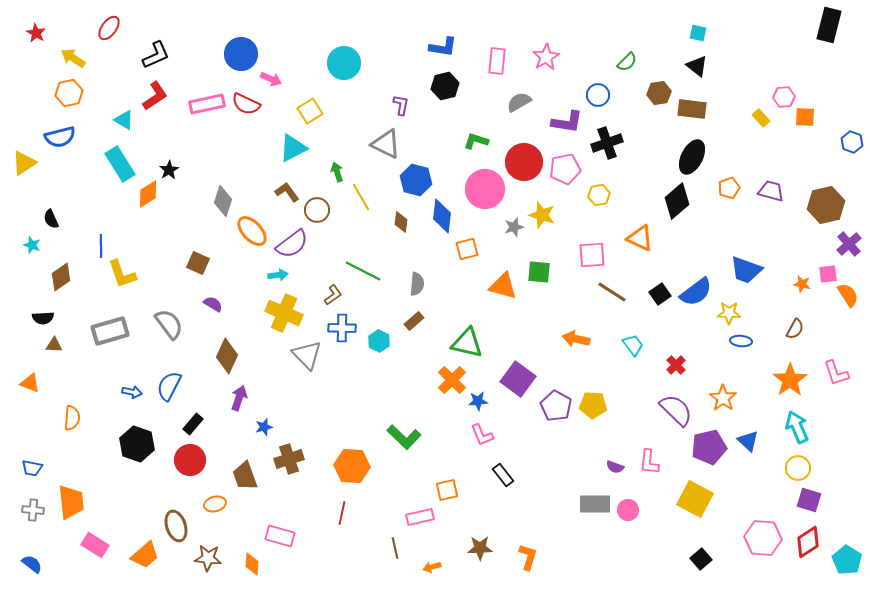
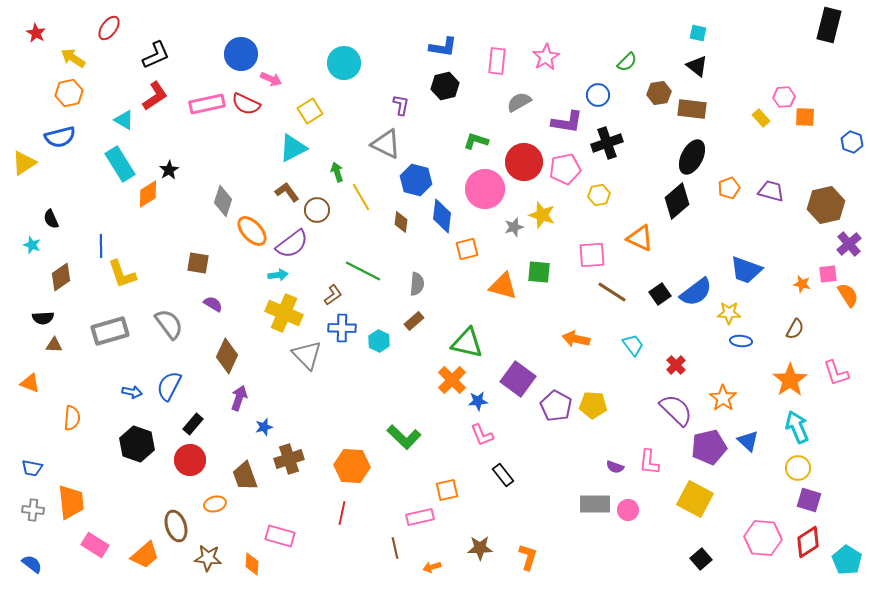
brown square at (198, 263): rotated 15 degrees counterclockwise
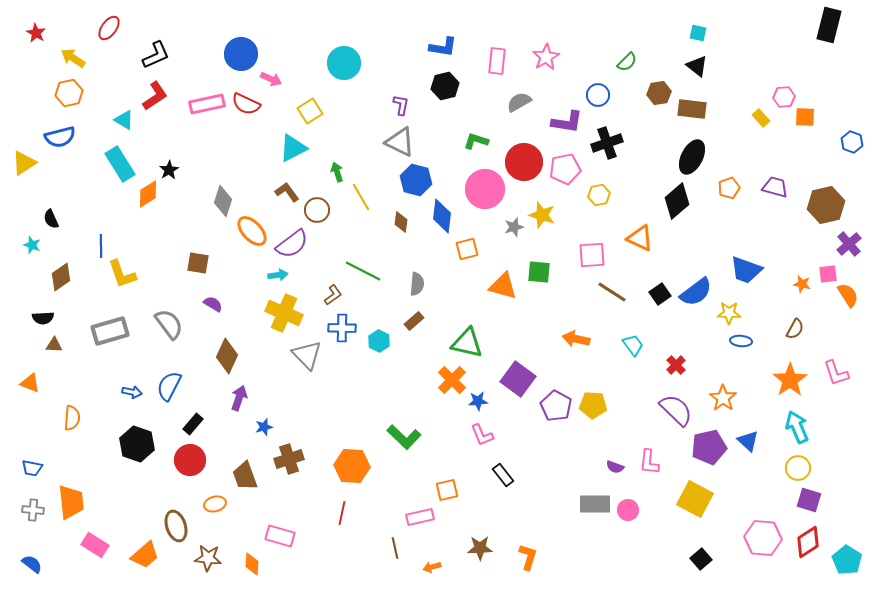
gray triangle at (386, 144): moved 14 px right, 2 px up
purple trapezoid at (771, 191): moved 4 px right, 4 px up
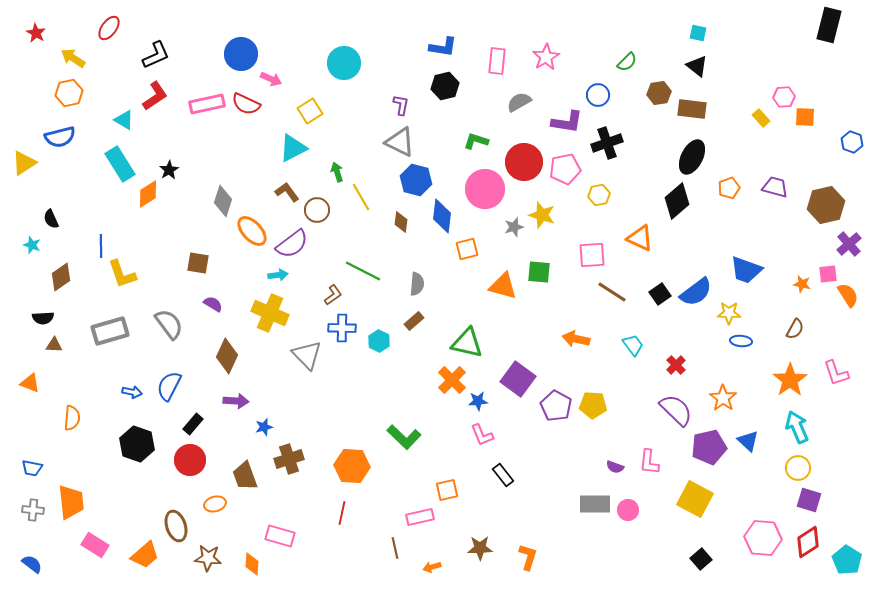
yellow cross at (284, 313): moved 14 px left
purple arrow at (239, 398): moved 3 px left, 3 px down; rotated 75 degrees clockwise
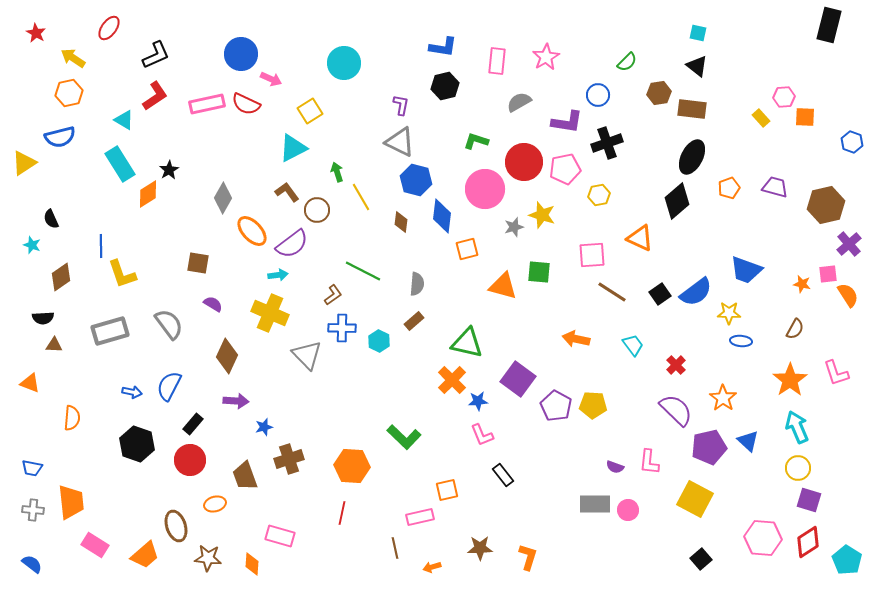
gray diamond at (223, 201): moved 3 px up; rotated 12 degrees clockwise
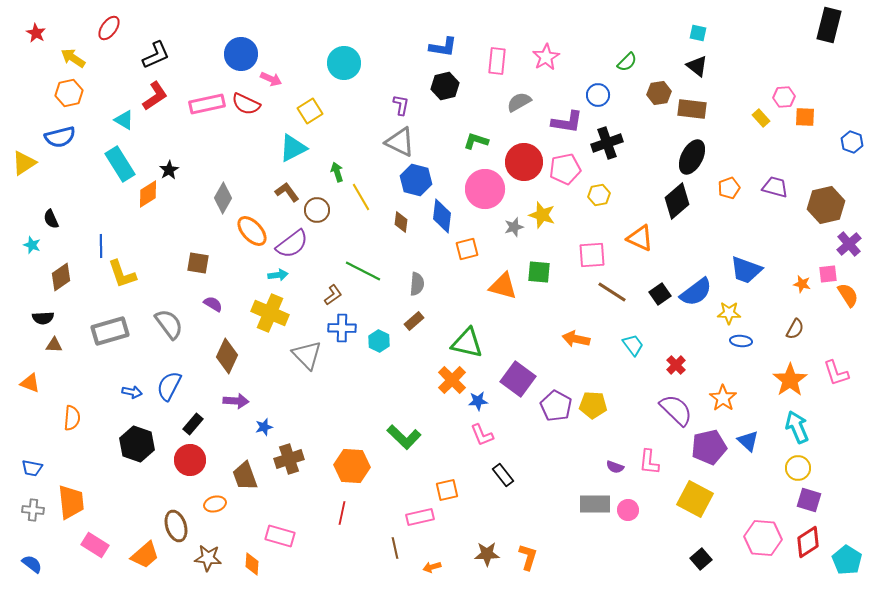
brown star at (480, 548): moved 7 px right, 6 px down
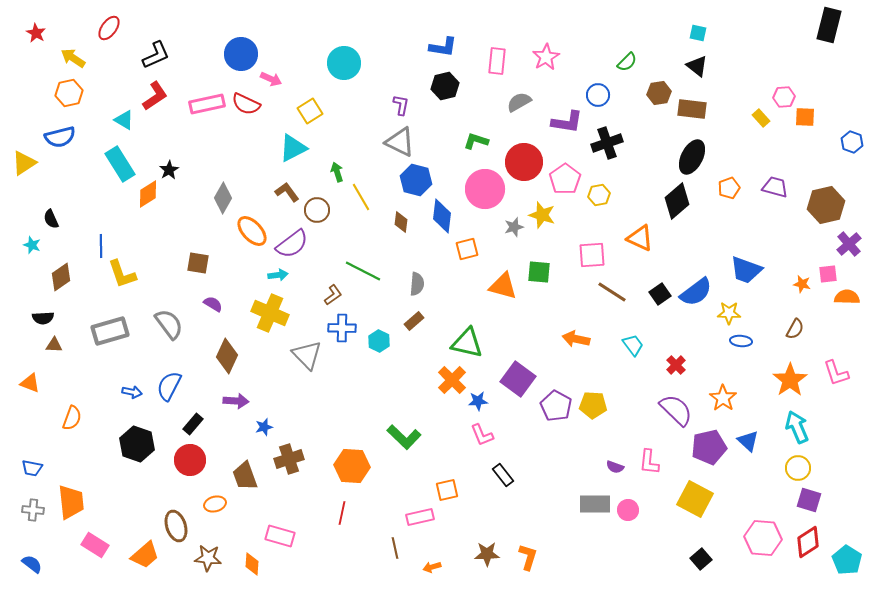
pink pentagon at (565, 169): moved 10 px down; rotated 24 degrees counterclockwise
orange semicircle at (848, 295): moved 1 px left, 2 px down; rotated 55 degrees counterclockwise
orange semicircle at (72, 418): rotated 15 degrees clockwise
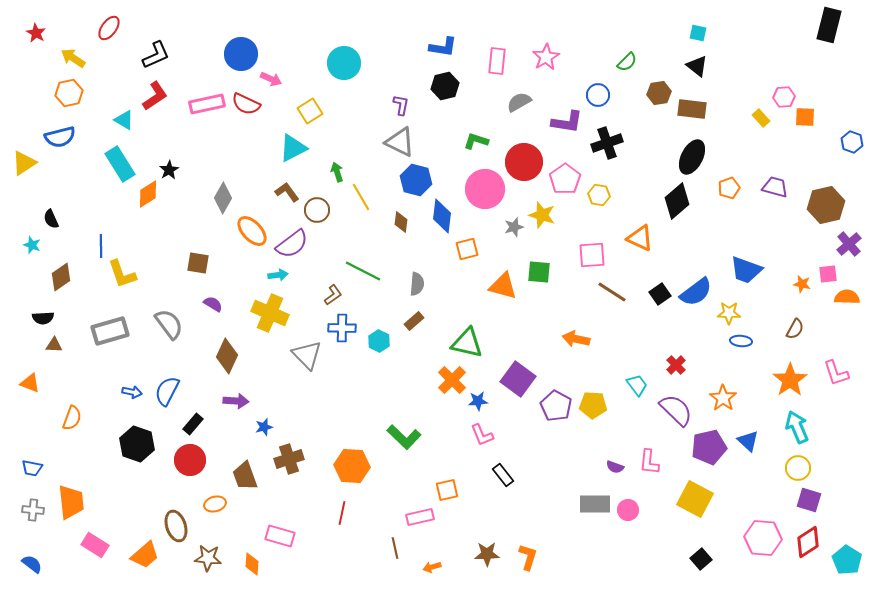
yellow hexagon at (599, 195): rotated 20 degrees clockwise
cyan trapezoid at (633, 345): moved 4 px right, 40 px down
blue semicircle at (169, 386): moved 2 px left, 5 px down
